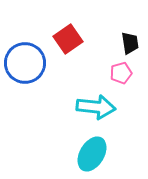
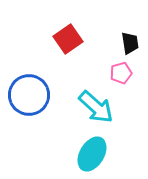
blue circle: moved 4 px right, 32 px down
cyan arrow: rotated 36 degrees clockwise
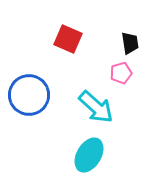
red square: rotated 32 degrees counterclockwise
cyan ellipse: moved 3 px left, 1 px down
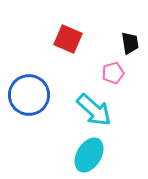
pink pentagon: moved 8 px left
cyan arrow: moved 2 px left, 3 px down
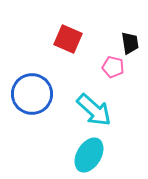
pink pentagon: moved 6 px up; rotated 30 degrees clockwise
blue circle: moved 3 px right, 1 px up
